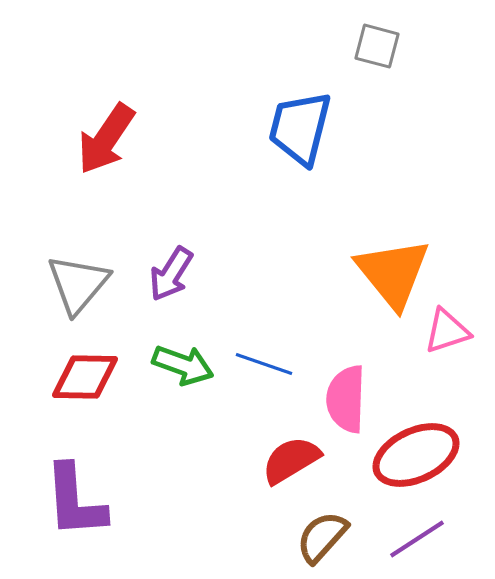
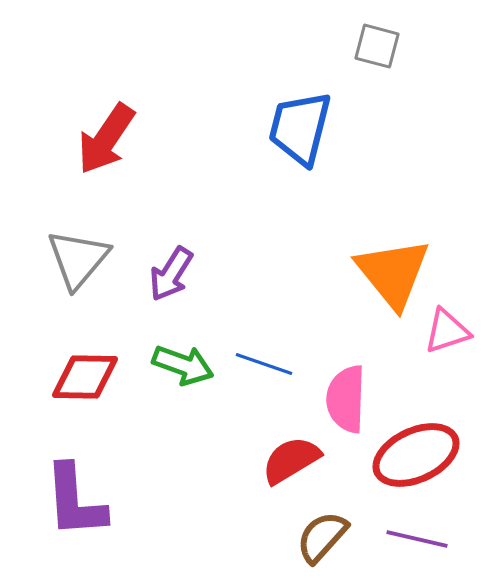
gray triangle: moved 25 px up
purple line: rotated 46 degrees clockwise
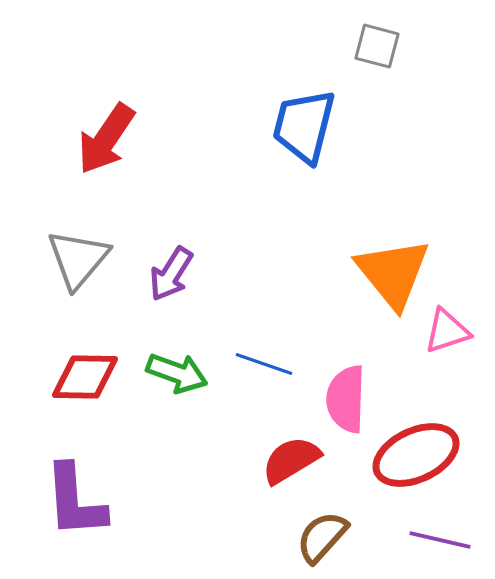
blue trapezoid: moved 4 px right, 2 px up
green arrow: moved 6 px left, 8 px down
purple line: moved 23 px right, 1 px down
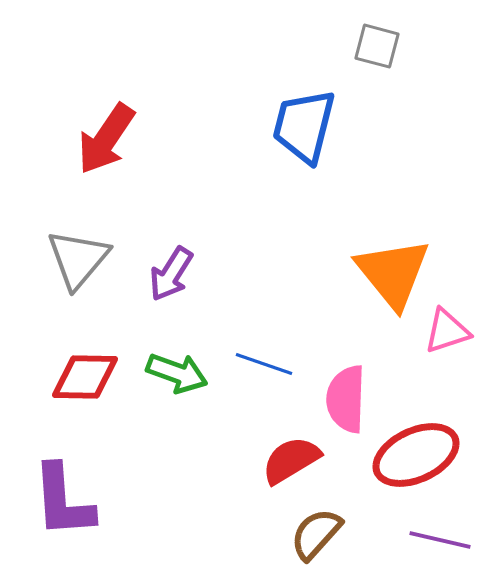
purple L-shape: moved 12 px left
brown semicircle: moved 6 px left, 3 px up
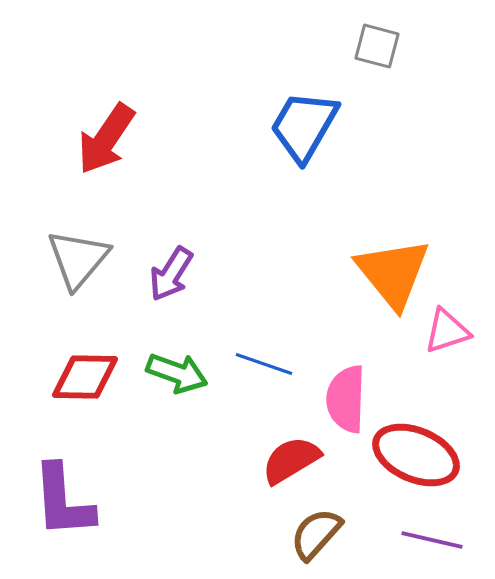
blue trapezoid: rotated 16 degrees clockwise
red ellipse: rotated 48 degrees clockwise
purple line: moved 8 px left
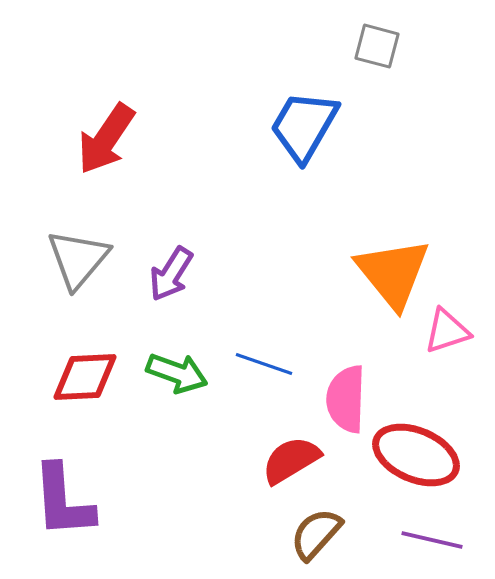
red diamond: rotated 4 degrees counterclockwise
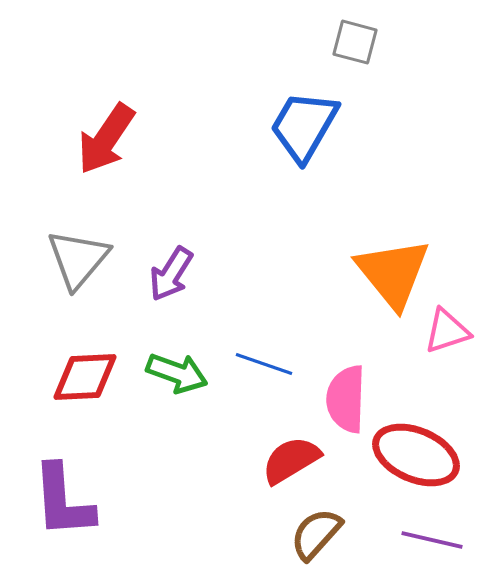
gray square: moved 22 px left, 4 px up
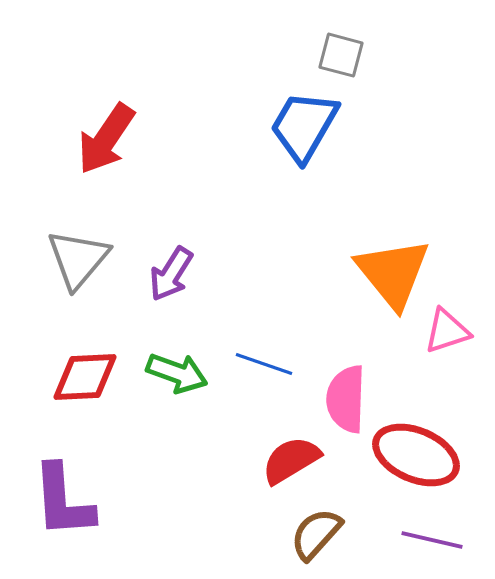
gray square: moved 14 px left, 13 px down
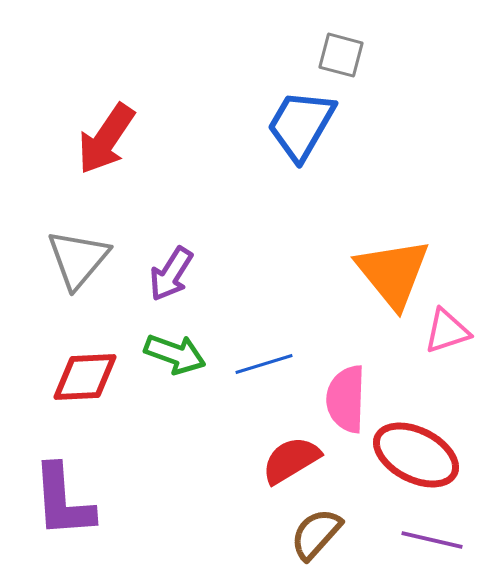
blue trapezoid: moved 3 px left, 1 px up
blue line: rotated 36 degrees counterclockwise
green arrow: moved 2 px left, 19 px up
red ellipse: rotated 4 degrees clockwise
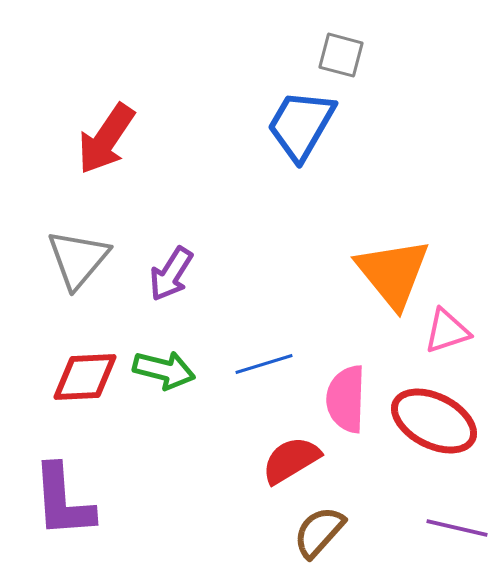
green arrow: moved 11 px left, 16 px down; rotated 6 degrees counterclockwise
red ellipse: moved 18 px right, 34 px up
brown semicircle: moved 3 px right, 2 px up
purple line: moved 25 px right, 12 px up
